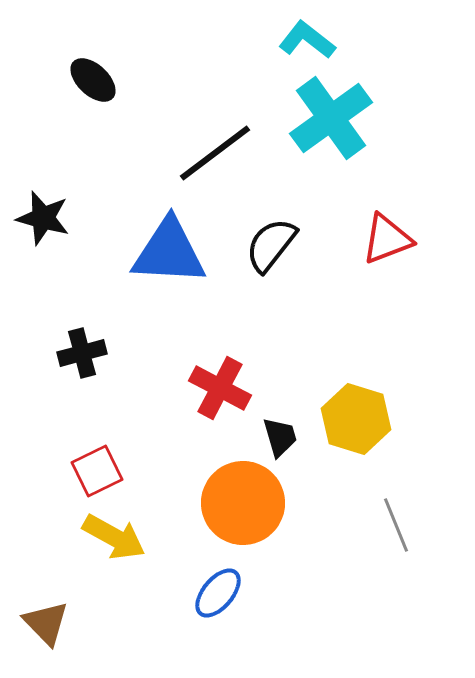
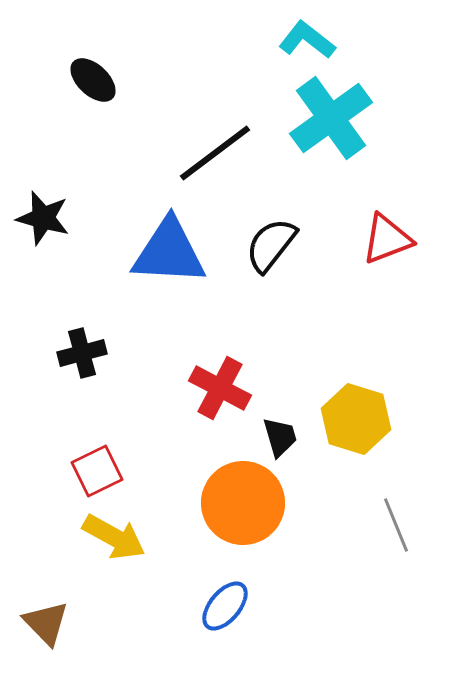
blue ellipse: moved 7 px right, 13 px down
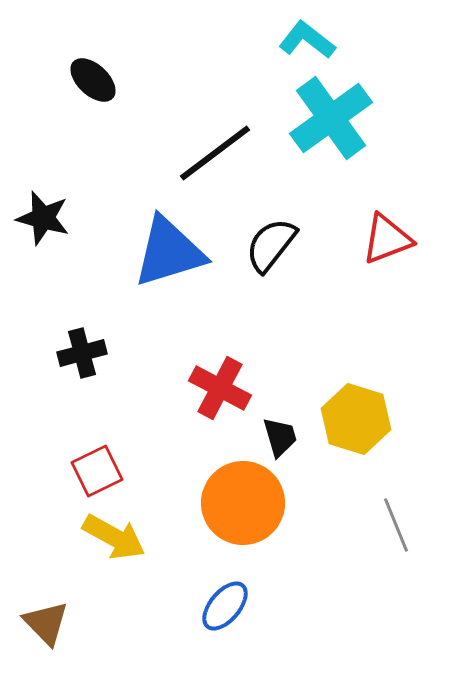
blue triangle: rotated 20 degrees counterclockwise
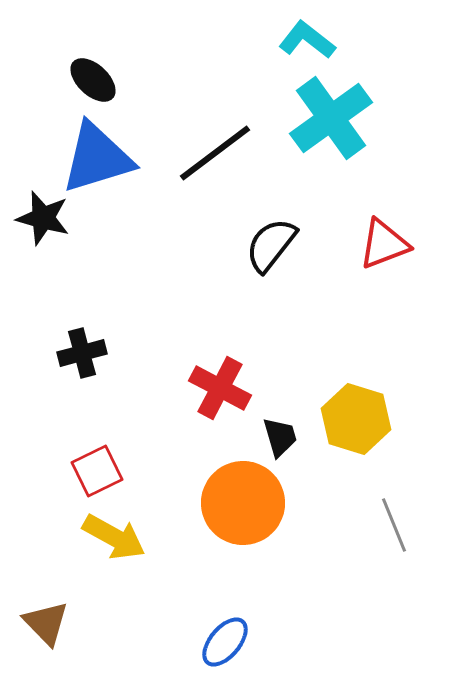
red triangle: moved 3 px left, 5 px down
blue triangle: moved 72 px left, 94 px up
gray line: moved 2 px left
blue ellipse: moved 36 px down
